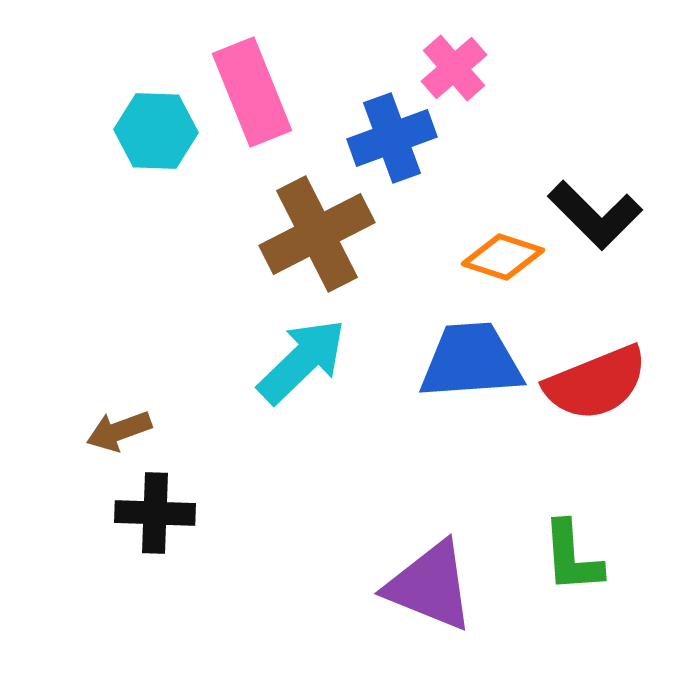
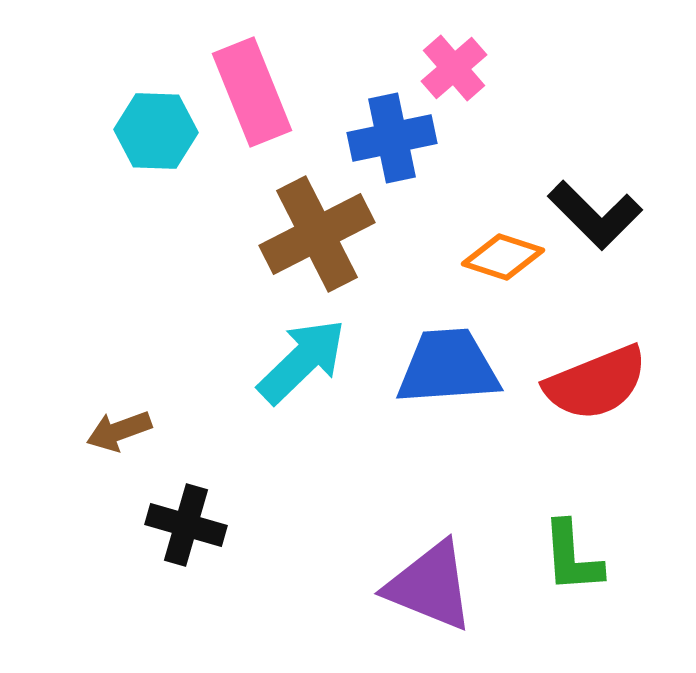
blue cross: rotated 8 degrees clockwise
blue trapezoid: moved 23 px left, 6 px down
black cross: moved 31 px right, 12 px down; rotated 14 degrees clockwise
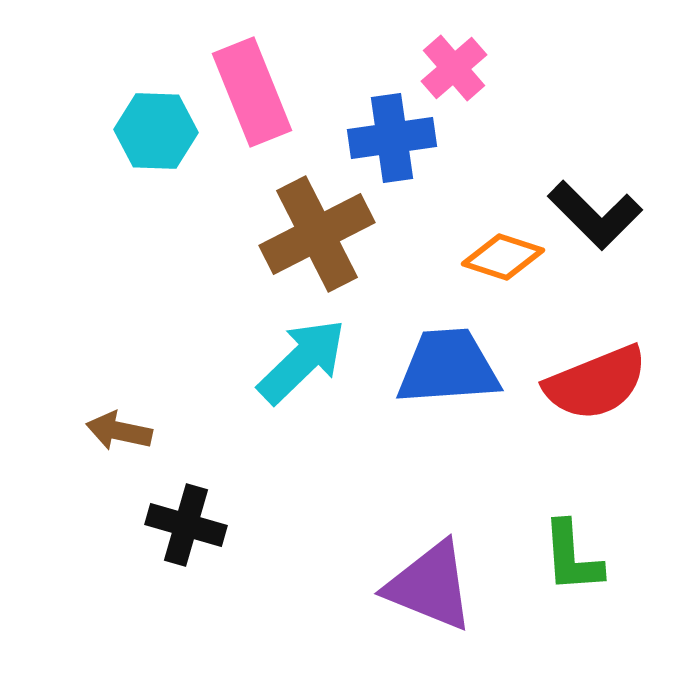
blue cross: rotated 4 degrees clockwise
brown arrow: rotated 32 degrees clockwise
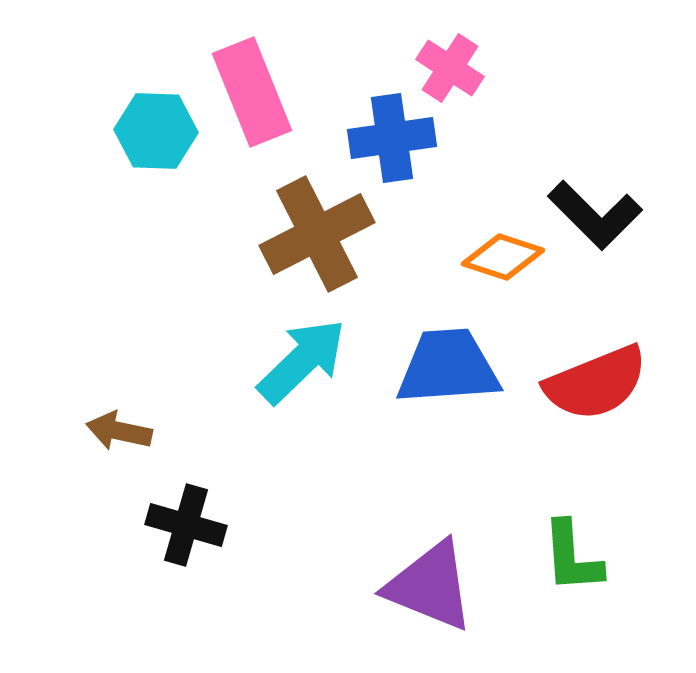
pink cross: moved 4 px left; rotated 16 degrees counterclockwise
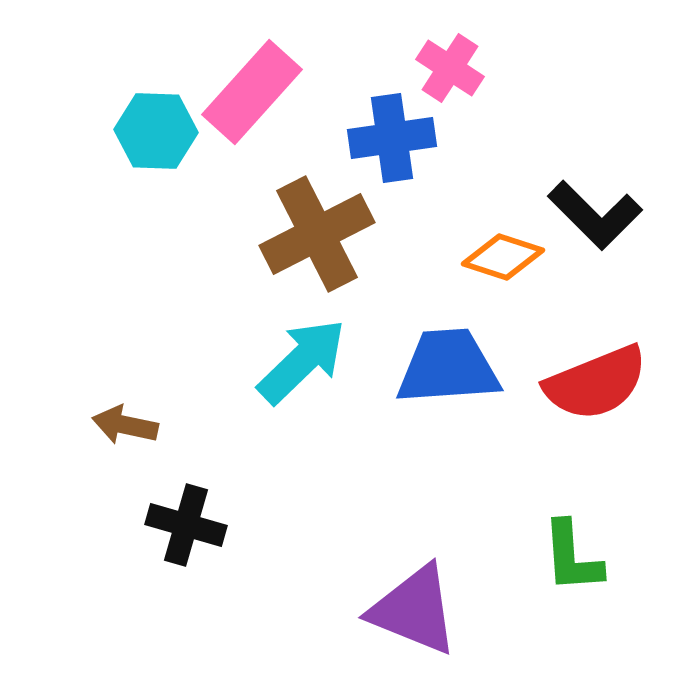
pink rectangle: rotated 64 degrees clockwise
brown arrow: moved 6 px right, 6 px up
purple triangle: moved 16 px left, 24 px down
